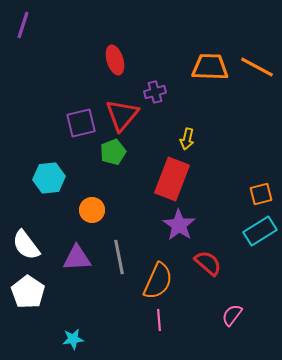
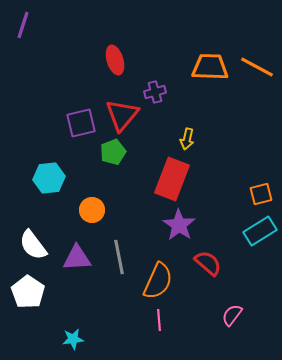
white semicircle: moved 7 px right
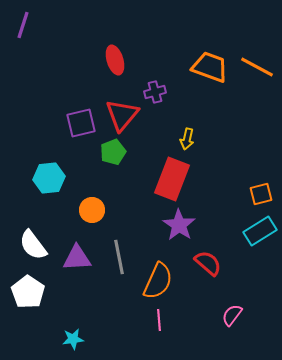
orange trapezoid: rotated 18 degrees clockwise
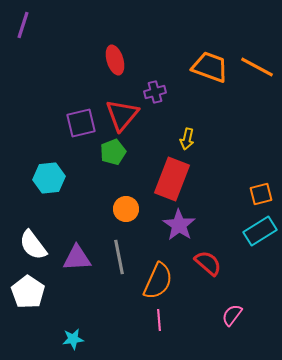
orange circle: moved 34 px right, 1 px up
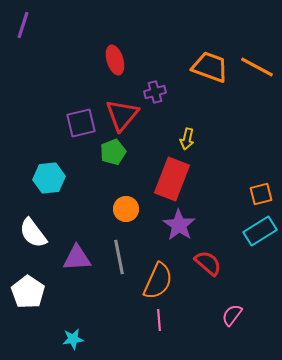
white semicircle: moved 12 px up
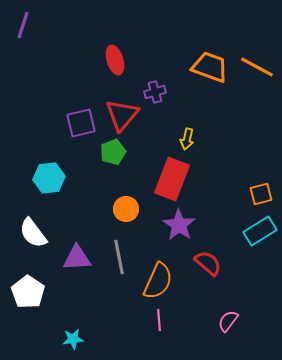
pink semicircle: moved 4 px left, 6 px down
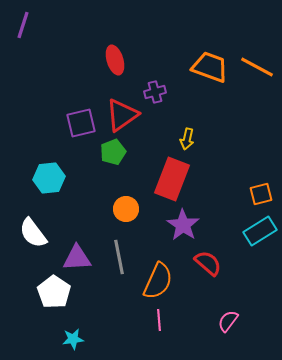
red triangle: rotated 15 degrees clockwise
purple star: moved 4 px right
white pentagon: moved 26 px right
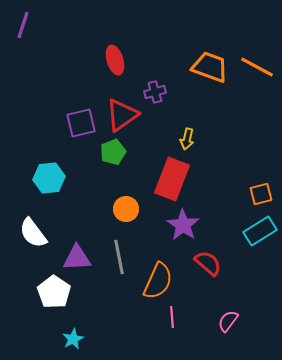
pink line: moved 13 px right, 3 px up
cyan star: rotated 20 degrees counterclockwise
